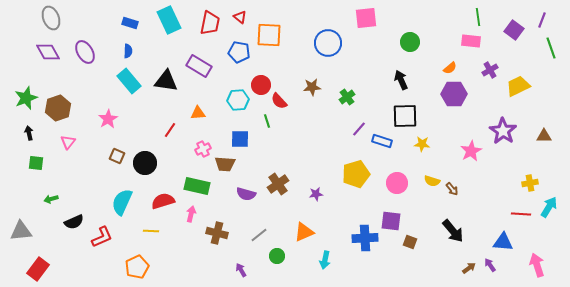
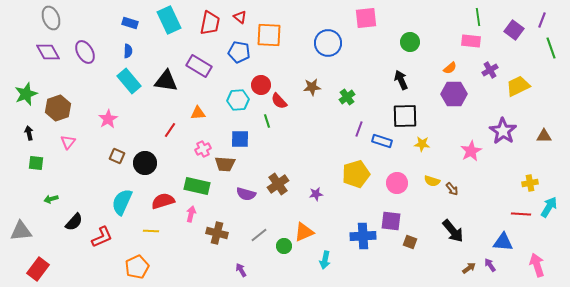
green star at (26, 98): moved 4 px up
purple line at (359, 129): rotated 21 degrees counterclockwise
black semicircle at (74, 222): rotated 24 degrees counterclockwise
blue cross at (365, 238): moved 2 px left, 2 px up
green circle at (277, 256): moved 7 px right, 10 px up
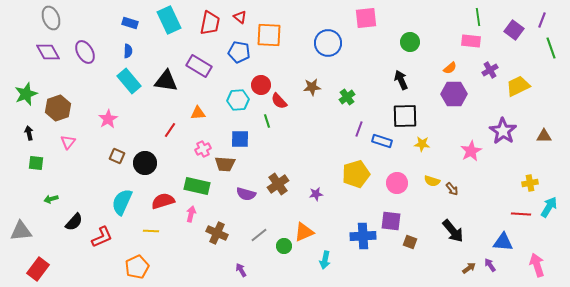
brown cross at (217, 233): rotated 10 degrees clockwise
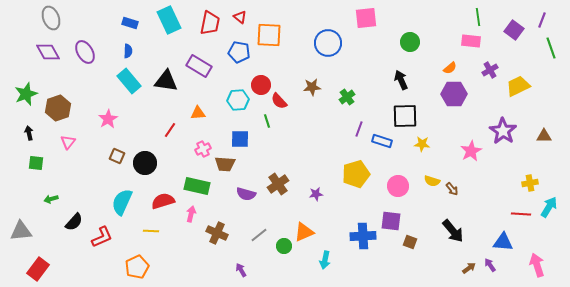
pink circle at (397, 183): moved 1 px right, 3 px down
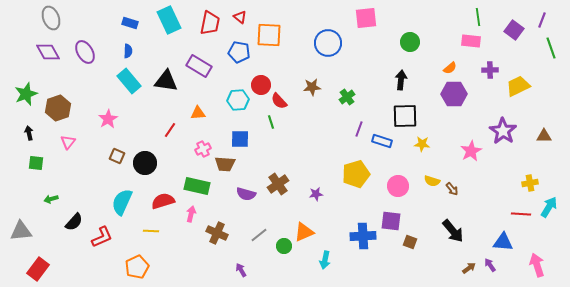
purple cross at (490, 70): rotated 28 degrees clockwise
black arrow at (401, 80): rotated 30 degrees clockwise
green line at (267, 121): moved 4 px right, 1 px down
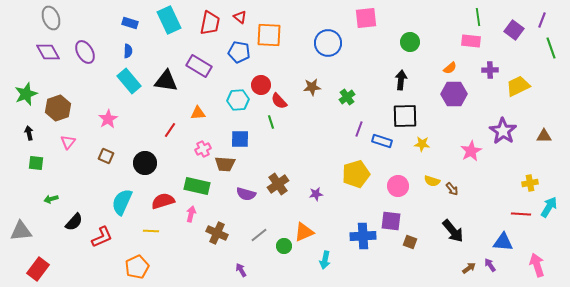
brown square at (117, 156): moved 11 px left
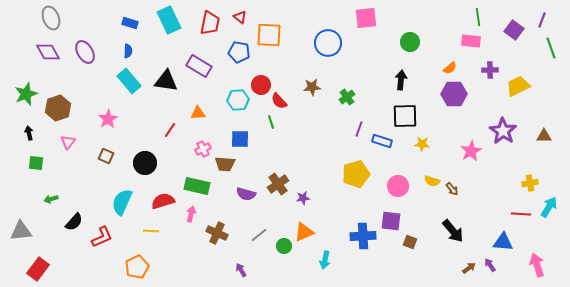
purple star at (316, 194): moved 13 px left, 4 px down
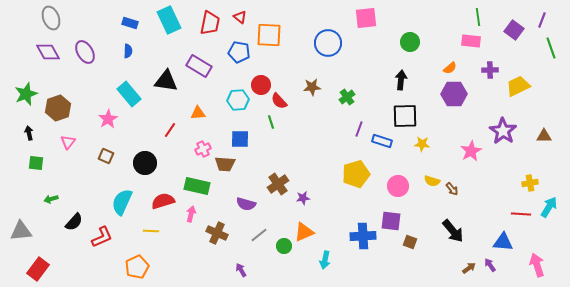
cyan rectangle at (129, 81): moved 13 px down
purple semicircle at (246, 194): moved 10 px down
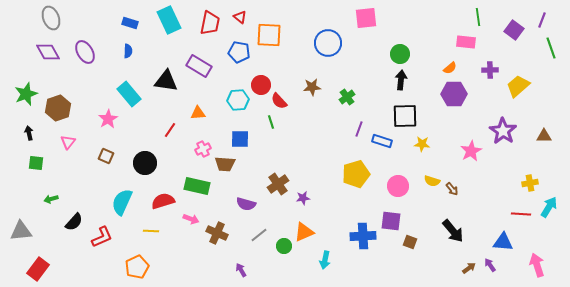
pink rectangle at (471, 41): moved 5 px left, 1 px down
green circle at (410, 42): moved 10 px left, 12 px down
yellow trapezoid at (518, 86): rotated 15 degrees counterclockwise
pink arrow at (191, 214): moved 5 px down; rotated 98 degrees clockwise
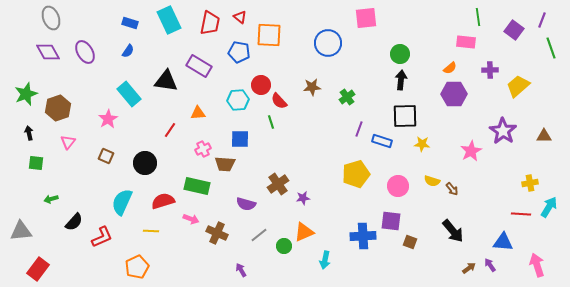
blue semicircle at (128, 51): rotated 32 degrees clockwise
